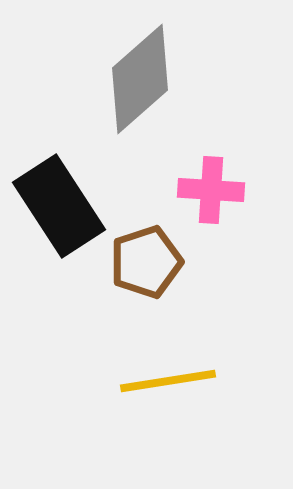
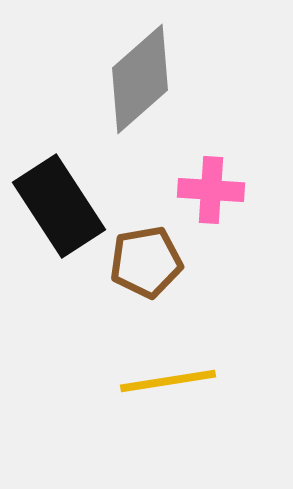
brown pentagon: rotated 8 degrees clockwise
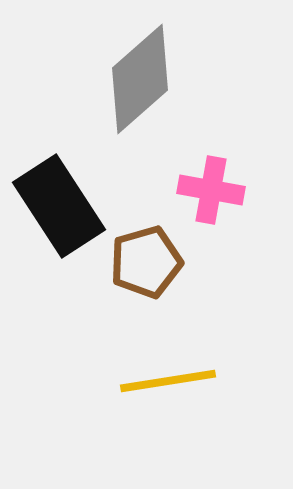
pink cross: rotated 6 degrees clockwise
brown pentagon: rotated 6 degrees counterclockwise
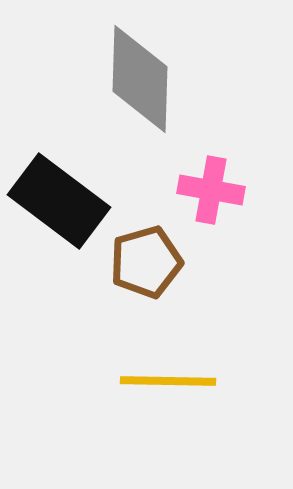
gray diamond: rotated 47 degrees counterclockwise
black rectangle: moved 5 px up; rotated 20 degrees counterclockwise
yellow line: rotated 10 degrees clockwise
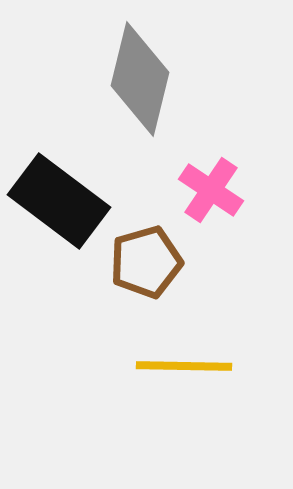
gray diamond: rotated 12 degrees clockwise
pink cross: rotated 24 degrees clockwise
yellow line: moved 16 px right, 15 px up
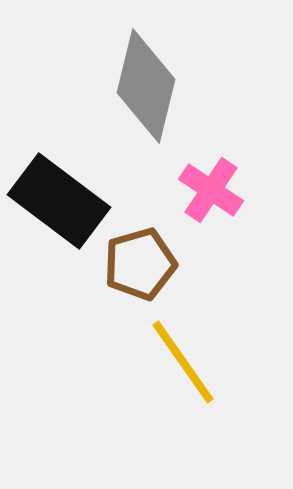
gray diamond: moved 6 px right, 7 px down
brown pentagon: moved 6 px left, 2 px down
yellow line: moved 1 px left, 4 px up; rotated 54 degrees clockwise
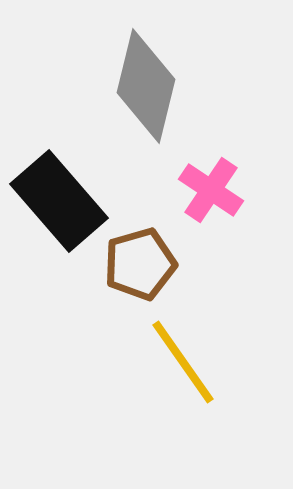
black rectangle: rotated 12 degrees clockwise
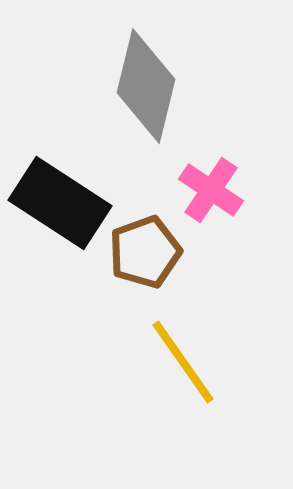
black rectangle: moved 1 px right, 2 px down; rotated 16 degrees counterclockwise
brown pentagon: moved 5 px right, 12 px up; rotated 4 degrees counterclockwise
